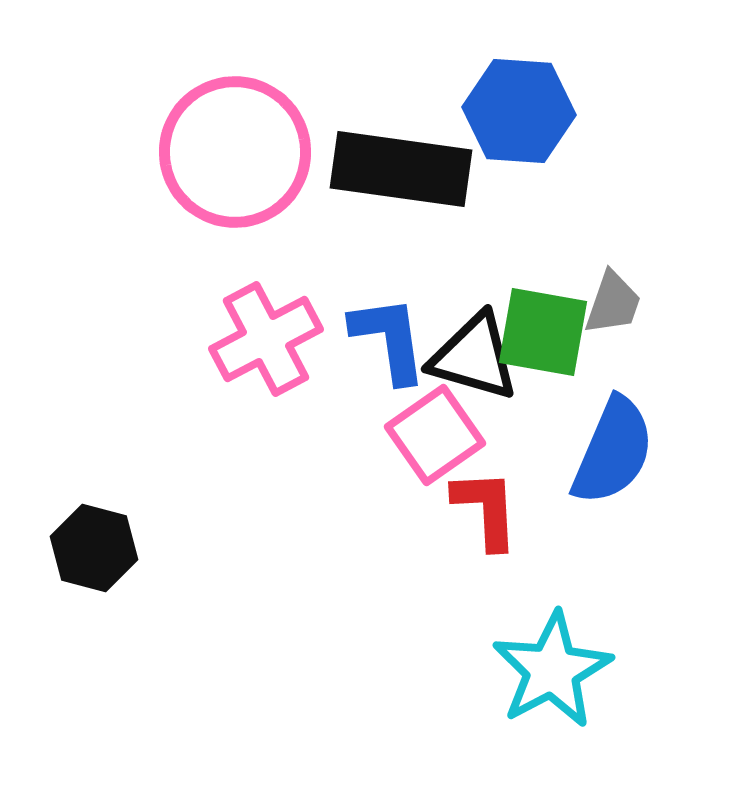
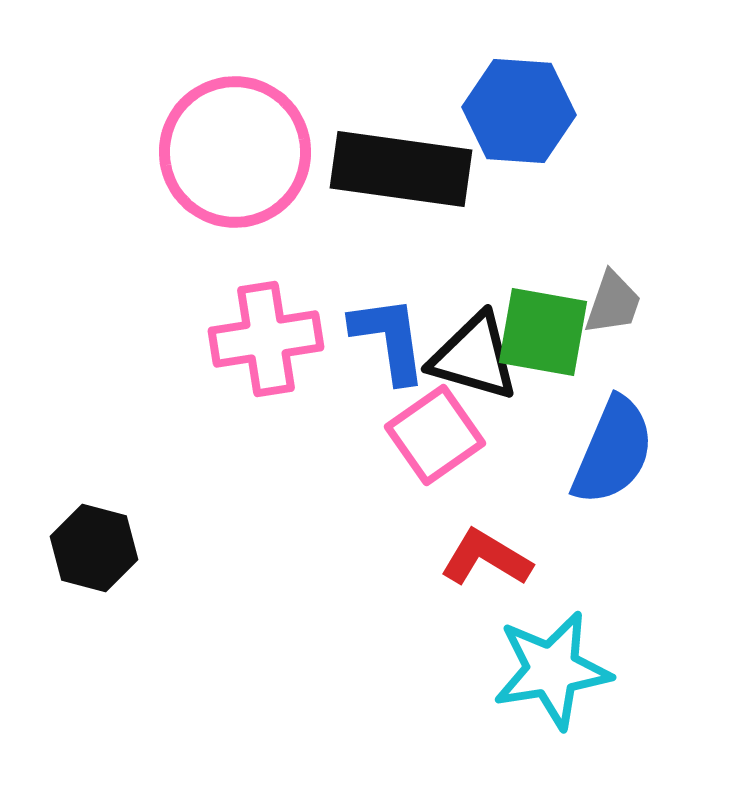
pink cross: rotated 19 degrees clockwise
red L-shape: moved 49 px down; rotated 56 degrees counterclockwise
cyan star: rotated 19 degrees clockwise
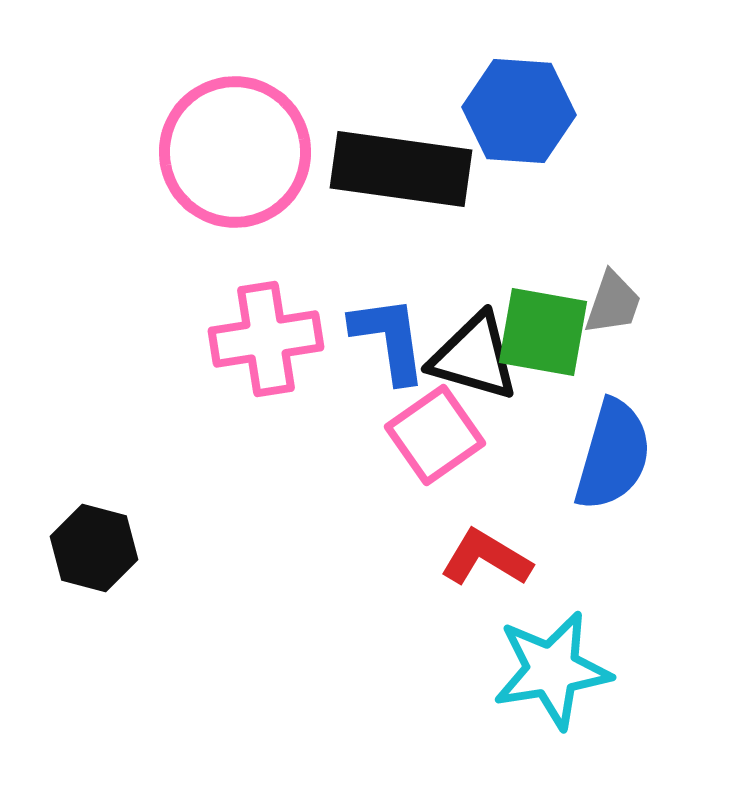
blue semicircle: moved 4 px down; rotated 7 degrees counterclockwise
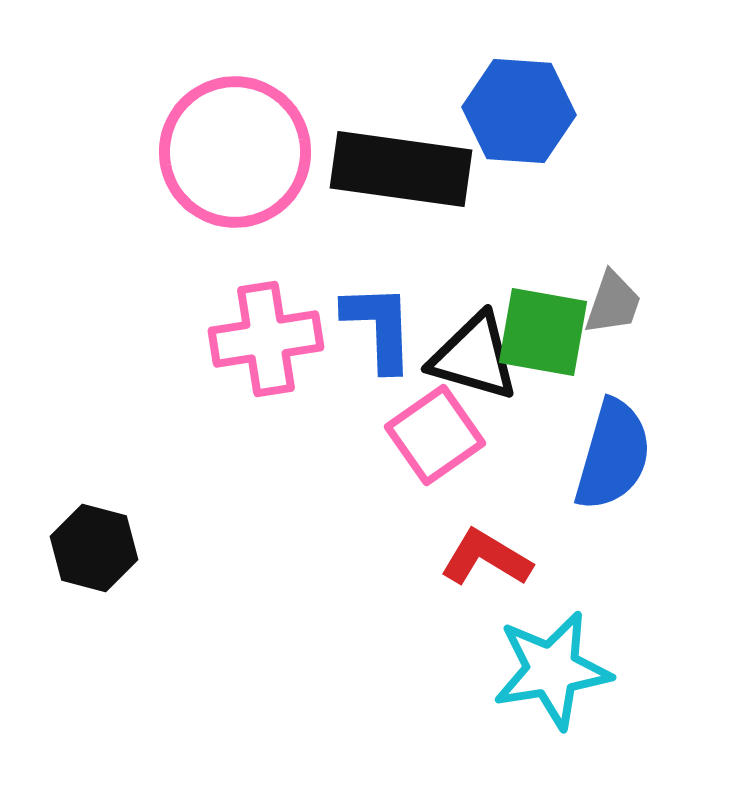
blue L-shape: moved 10 px left, 12 px up; rotated 6 degrees clockwise
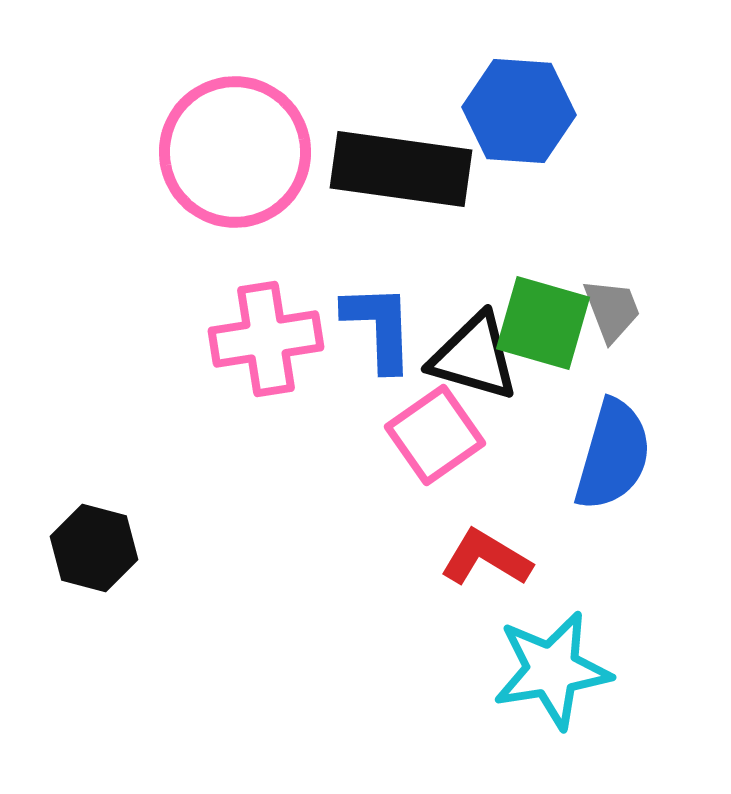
gray trapezoid: moved 1 px left, 7 px down; rotated 40 degrees counterclockwise
green square: moved 9 px up; rotated 6 degrees clockwise
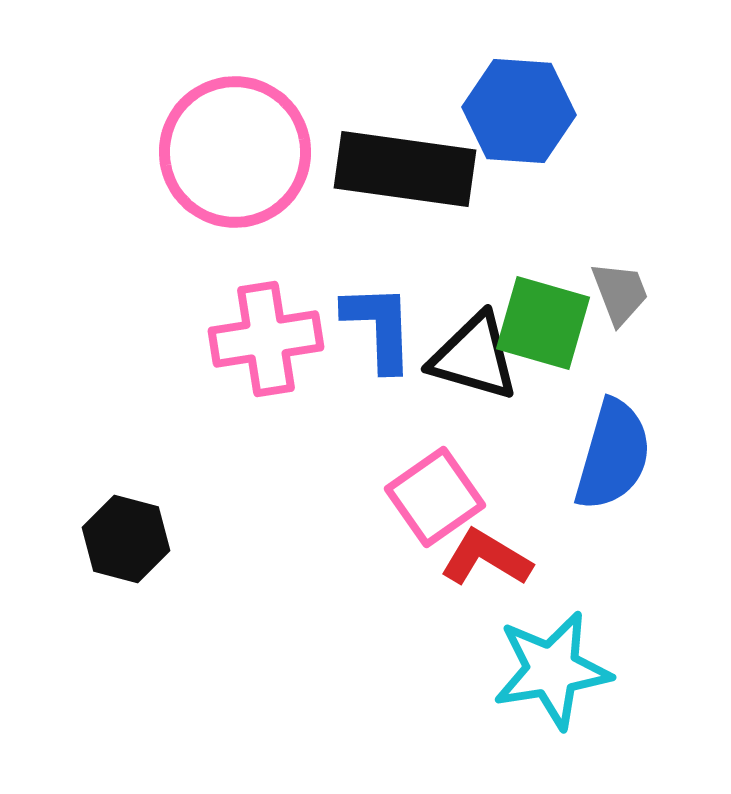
black rectangle: moved 4 px right
gray trapezoid: moved 8 px right, 17 px up
pink square: moved 62 px down
black hexagon: moved 32 px right, 9 px up
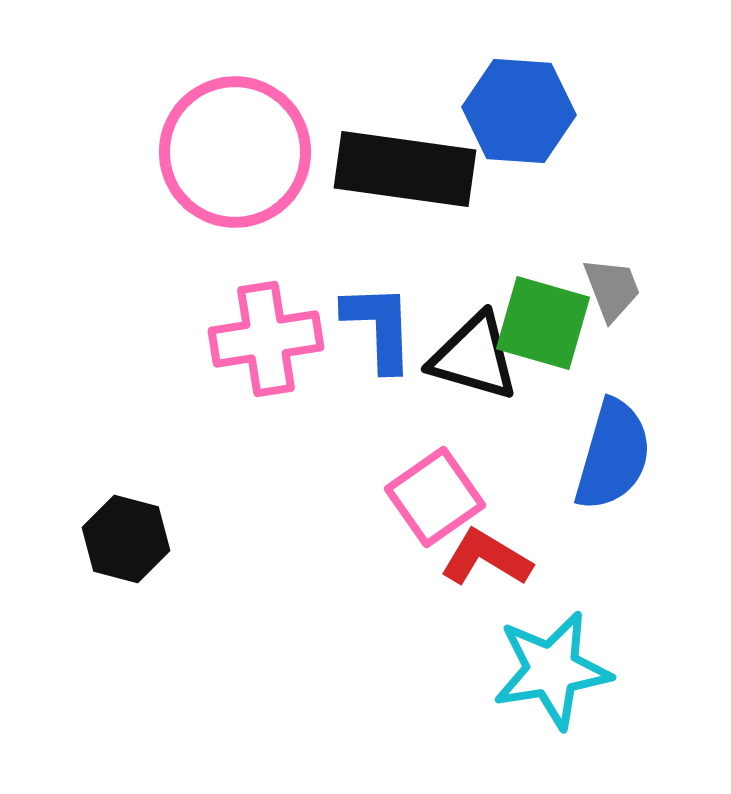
gray trapezoid: moved 8 px left, 4 px up
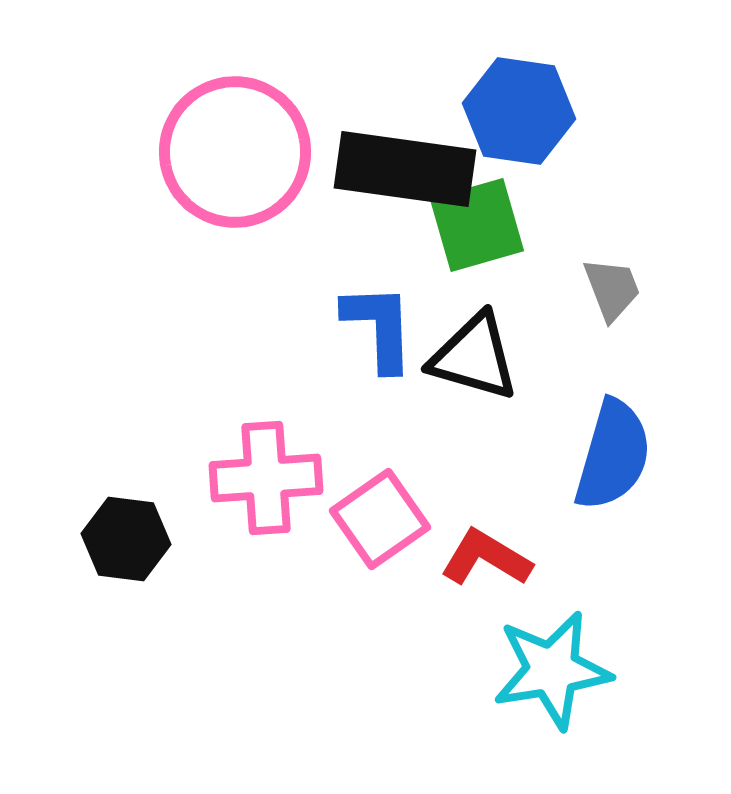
blue hexagon: rotated 4 degrees clockwise
green square: moved 66 px left, 98 px up; rotated 32 degrees counterclockwise
pink cross: moved 139 px down; rotated 5 degrees clockwise
pink square: moved 55 px left, 22 px down
black hexagon: rotated 8 degrees counterclockwise
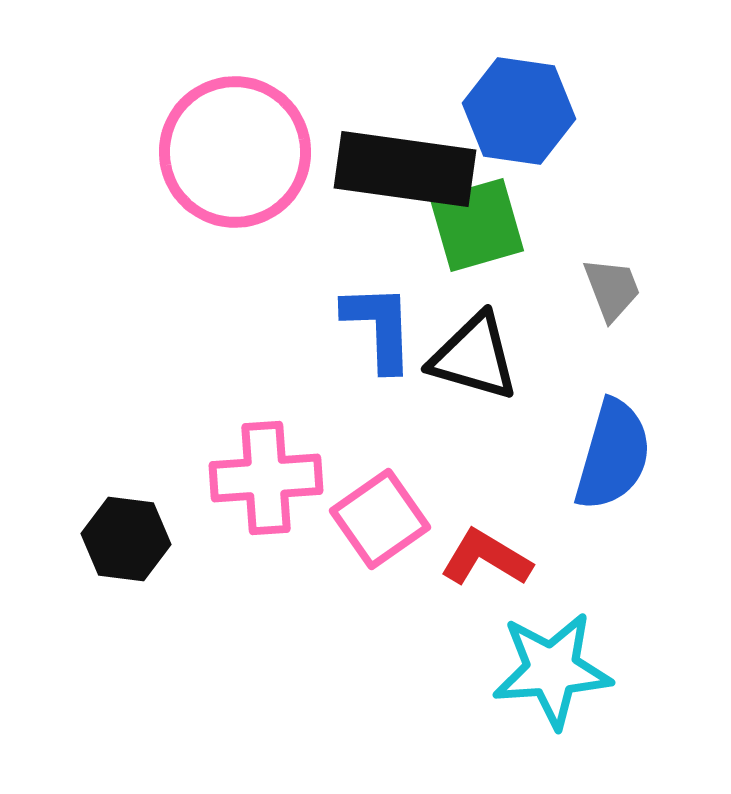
cyan star: rotated 5 degrees clockwise
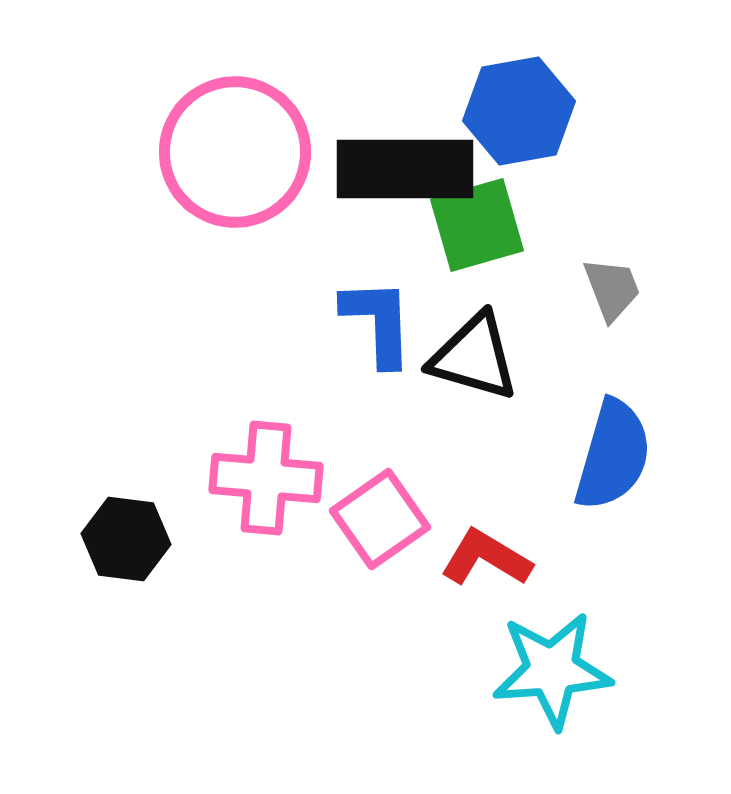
blue hexagon: rotated 18 degrees counterclockwise
black rectangle: rotated 8 degrees counterclockwise
blue L-shape: moved 1 px left, 5 px up
pink cross: rotated 9 degrees clockwise
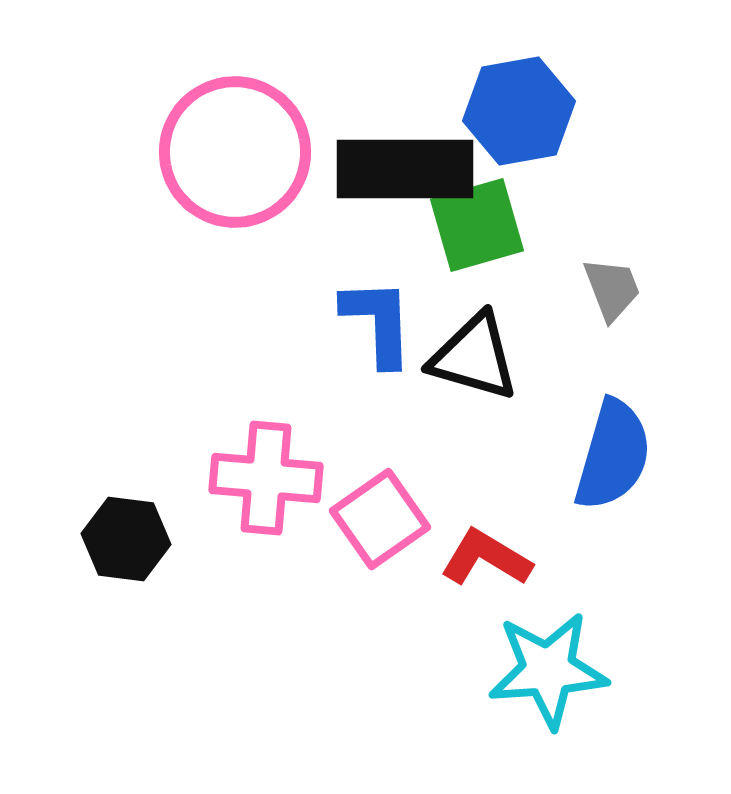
cyan star: moved 4 px left
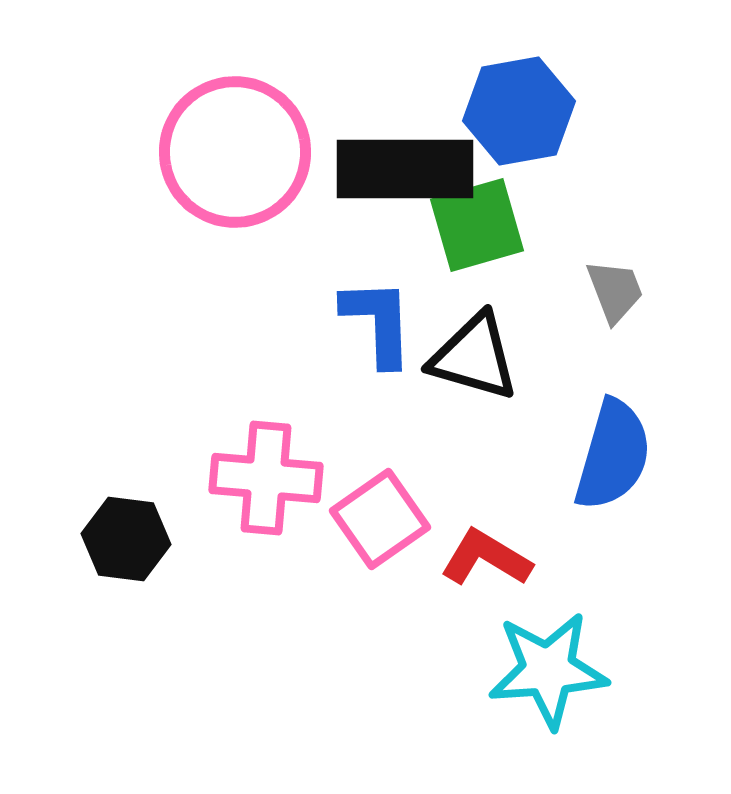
gray trapezoid: moved 3 px right, 2 px down
